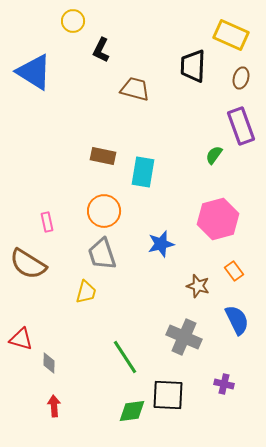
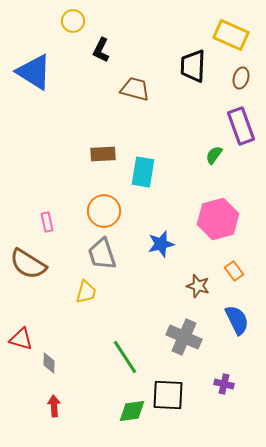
brown rectangle: moved 2 px up; rotated 15 degrees counterclockwise
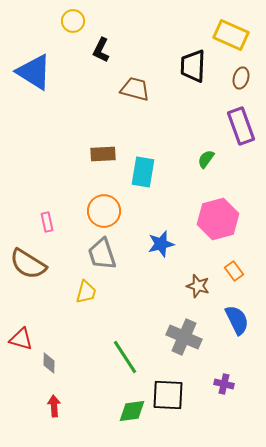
green semicircle: moved 8 px left, 4 px down
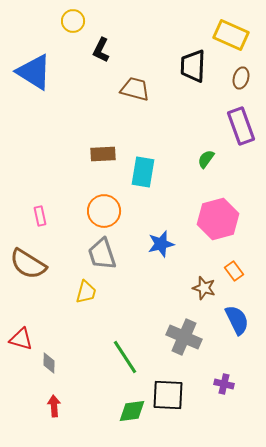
pink rectangle: moved 7 px left, 6 px up
brown star: moved 6 px right, 2 px down
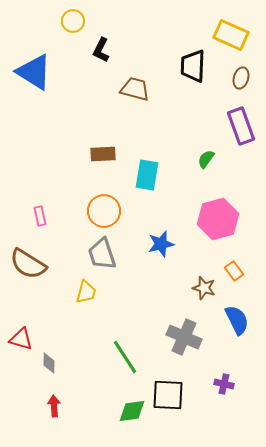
cyan rectangle: moved 4 px right, 3 px down
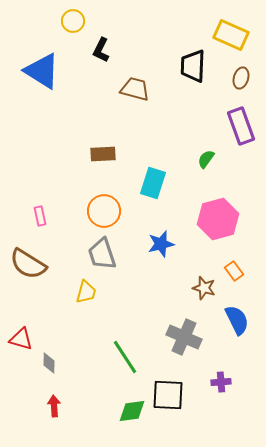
blue triangle: moved 8 px right, 1 px up
cyan rectangle: moved 6 px right, 8 px down; rotated 8 degrees clockwise
purple cross: moved 3 px left, 2 px up; rotated 18 degrees counterclockwise
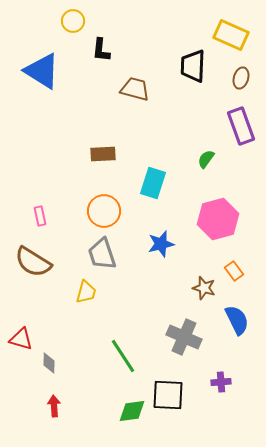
black L-shape: rotated 20 degrees counterclockwise
brown semicircle: moved 5 px right, 2 px up
green line: moved 2 px left, 1 px up
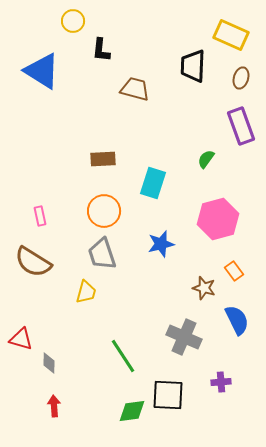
brown rectangle: moved 5 px down
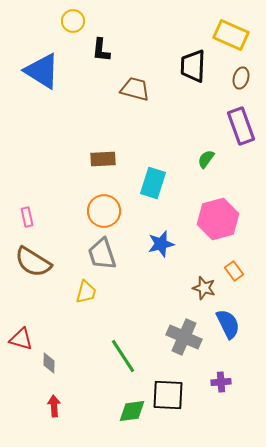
pink rectangle: moved 13 px left, 1 px down
blue semicircle: moved 9 px left, 4 px down
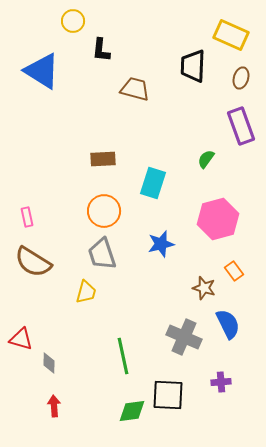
green line: rotated 21 degrees clockwise
